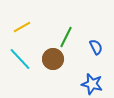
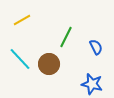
yellow line: moved 7 px up
brown circle: moved 4 px left, 5 px down
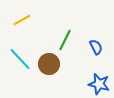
green line: moved 1 px left, 3 px down
blue star: moved 7 px right
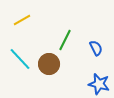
blue semicircle: moved 1 px down
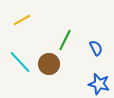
cyan line: moved 3 px down
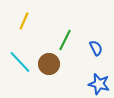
yellow line: moved 2 px right, 1 px down; rotated 36 degrees counterclockwise
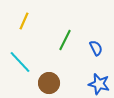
brown circle: moved 19 px down
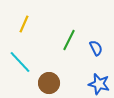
yellow line: moved 3 px down
green line: moved 4 px right
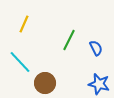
brown circle: moved 4 px left
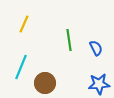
green line: rotated 35 degrees counterclockwise
cyan line: moved 1 px right, 5 px down; rotated 65 degrees clockwise
blue star: rotated 20 degrees counterclockwise
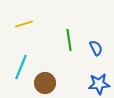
yellow line: rotated 48 degrees clockwise
